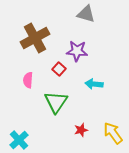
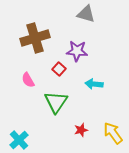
brown cross: rotated 12 degrees clockwise
pink semicircle: rotated 35 degrees counterclockwise
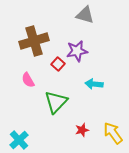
gray triangle: moved 1 px left, 1 px down
brown cross: moved 1 px left, 3 px down
purple star: rotated 15 degrees counterclockwise
red square: moved 1 px left, 5 px up
green triangle: rotated 10 degrees clockwise
red star: moved 1 px right
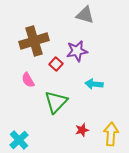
red square: moved 2 px left
yellow arrow: moved 2 px left, 1 px down; rotated 40 degrees clockwise
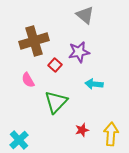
gray triangle: rotated 24 degrees clockwise
purple star: moved 2 px right, 1 px down
red square: moved 1 px left, 1 px down
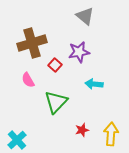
gray triangle: moved 1 px down
brown cross: moved 2 px left, 2 px down
cyan cross: moved 2 px left
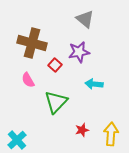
gray triangle: moved 3 px down
brown cross: rotated 32 degrees clockwise
